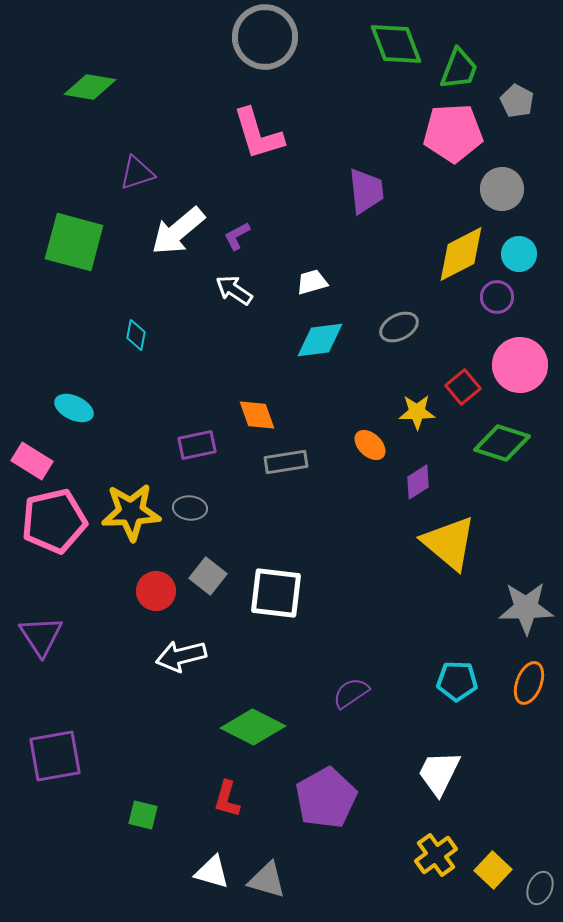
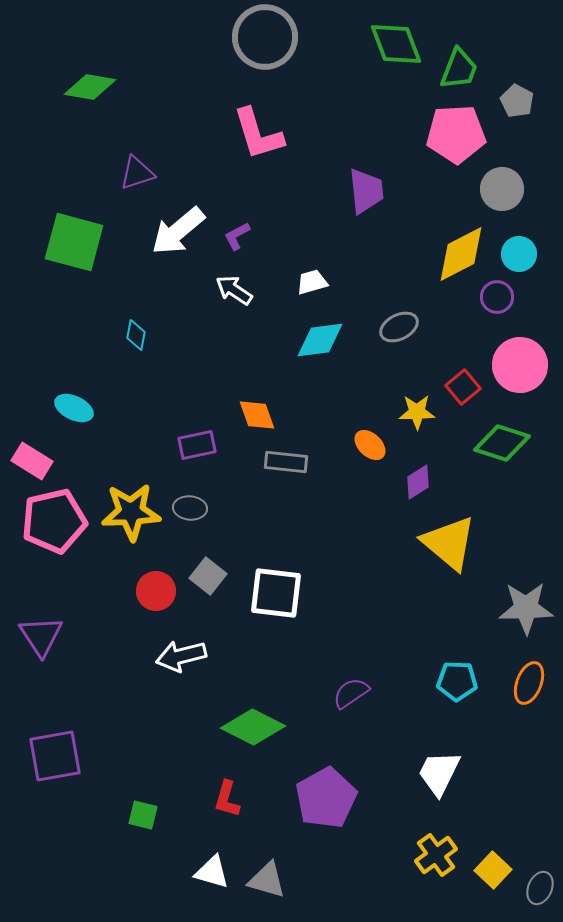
pink pentagon at (453, 133): moved 3 px right, 1 px down
gray rectangle at (286, 462): rotated 15 degrees clockwise
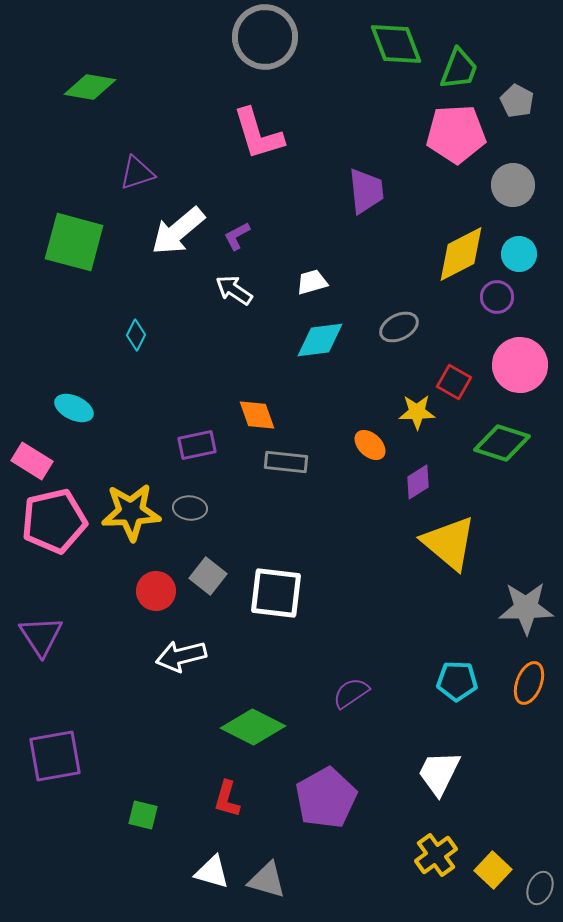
gray circle at (502, 189): moved 11 px right, 4 px up
cyan diamond at (136, 335): rotated 16 degrees clockwise
red square at (463, 387): moved 9 px left, 5 px up; rotated 20 degrees counterclockwise
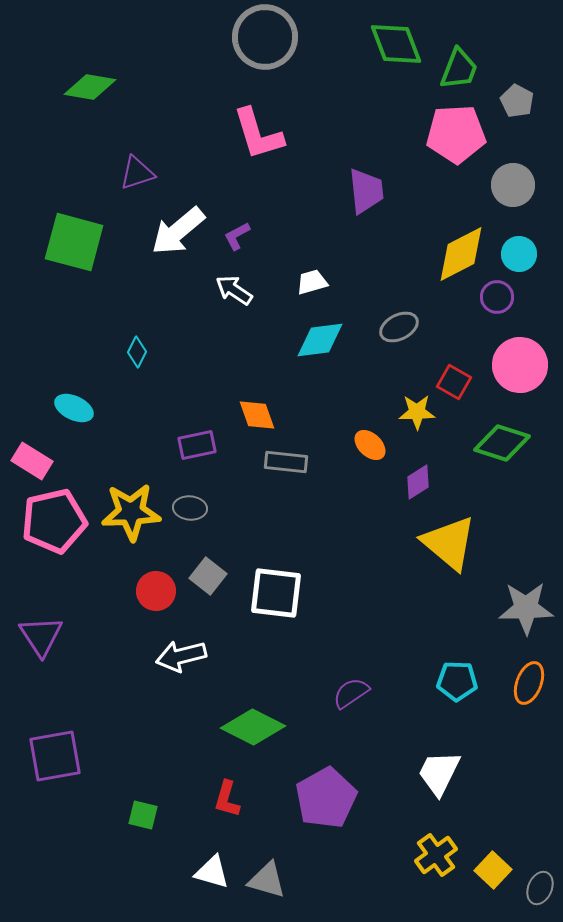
cyan diamond at (136, 335): moved 1 px right, 17 px down
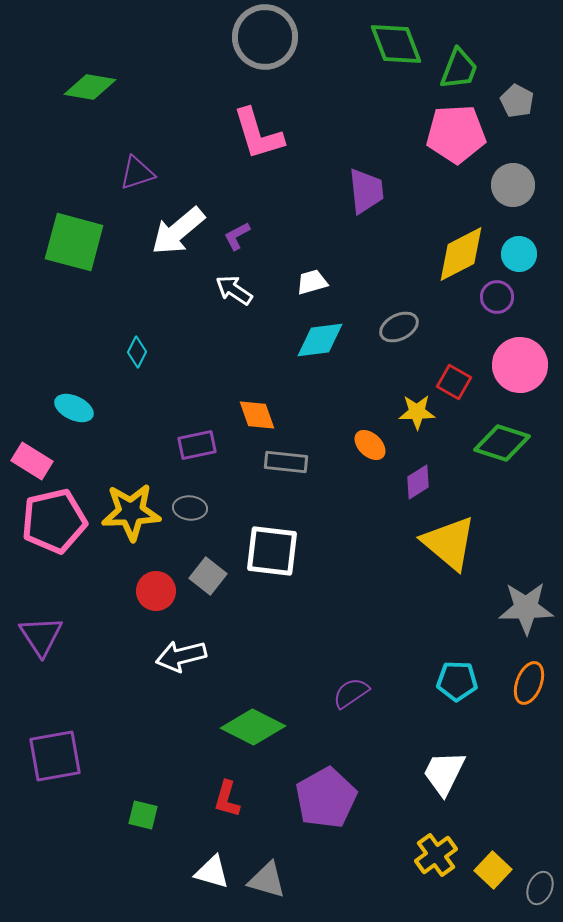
white square at (276, 593): moved 4 px left, 42 px up
white trapezoid at (439, 773): moved 5 px right
